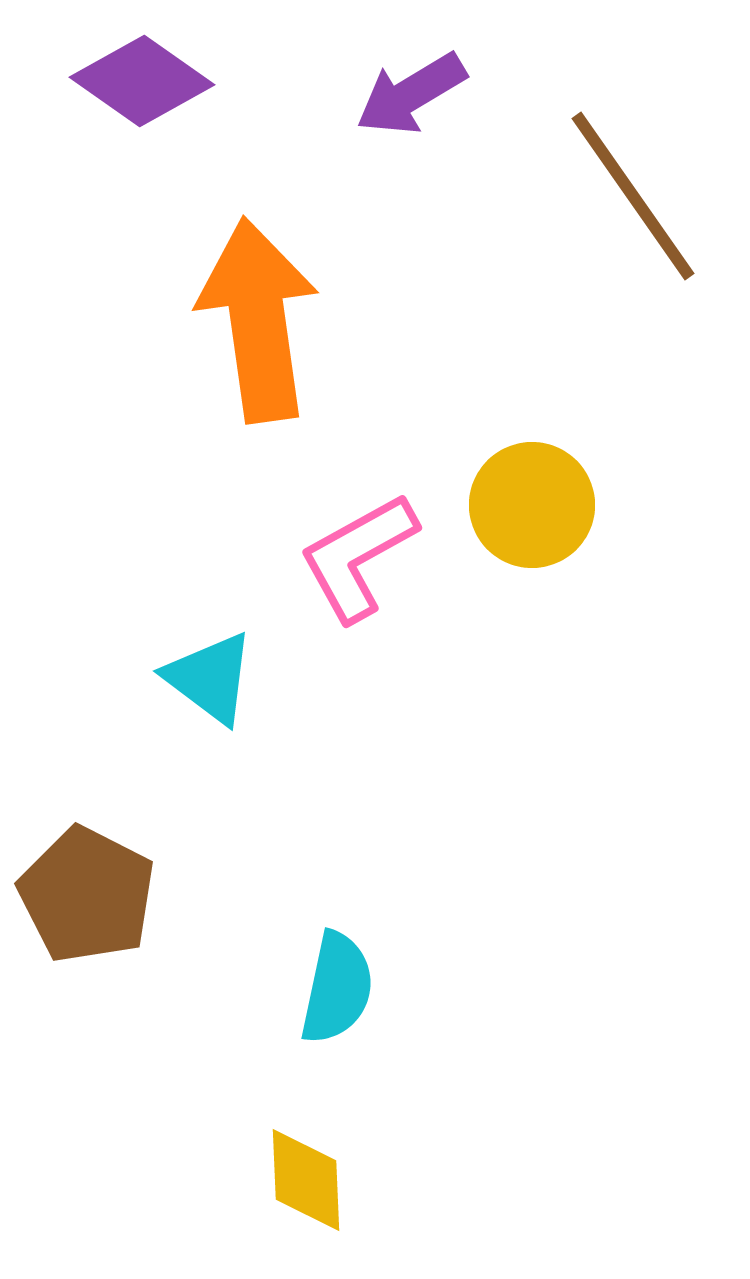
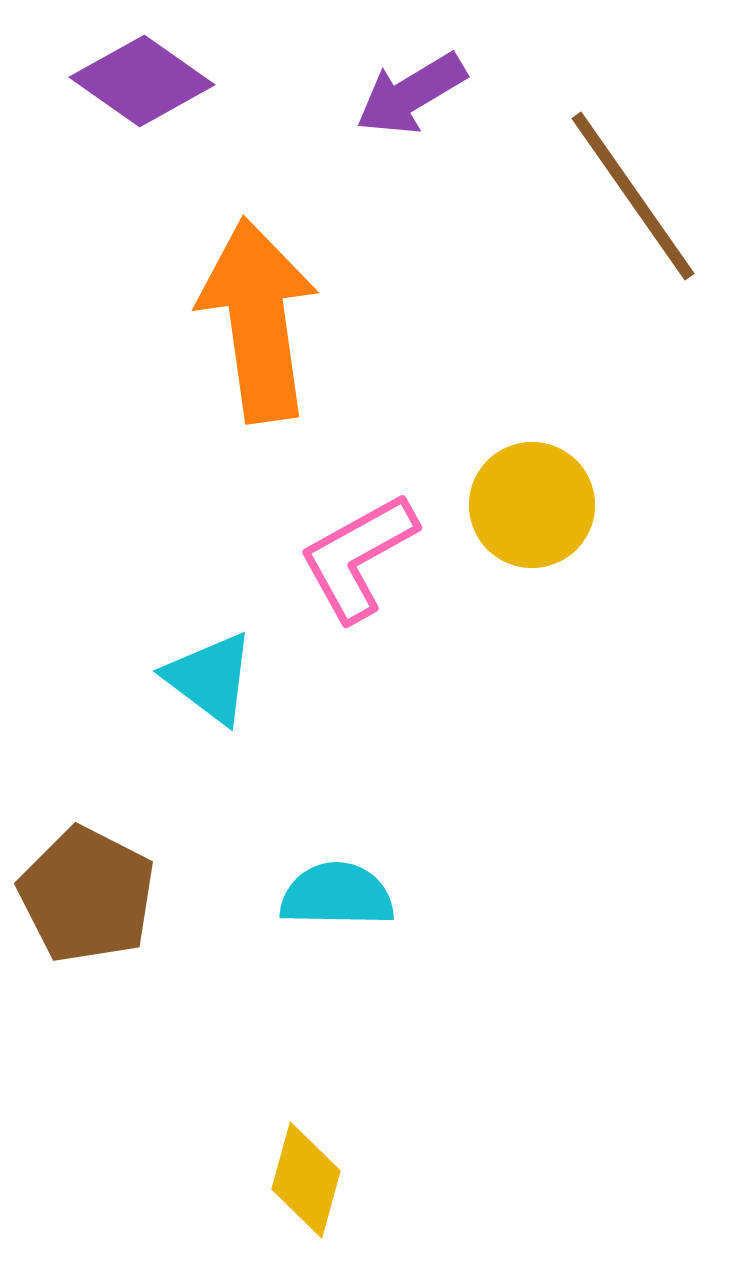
cyan semicircle: moved 93 px up; rotated 101 degrees counterclockwise
yellow diamond: rotated 18 degrees clockwise
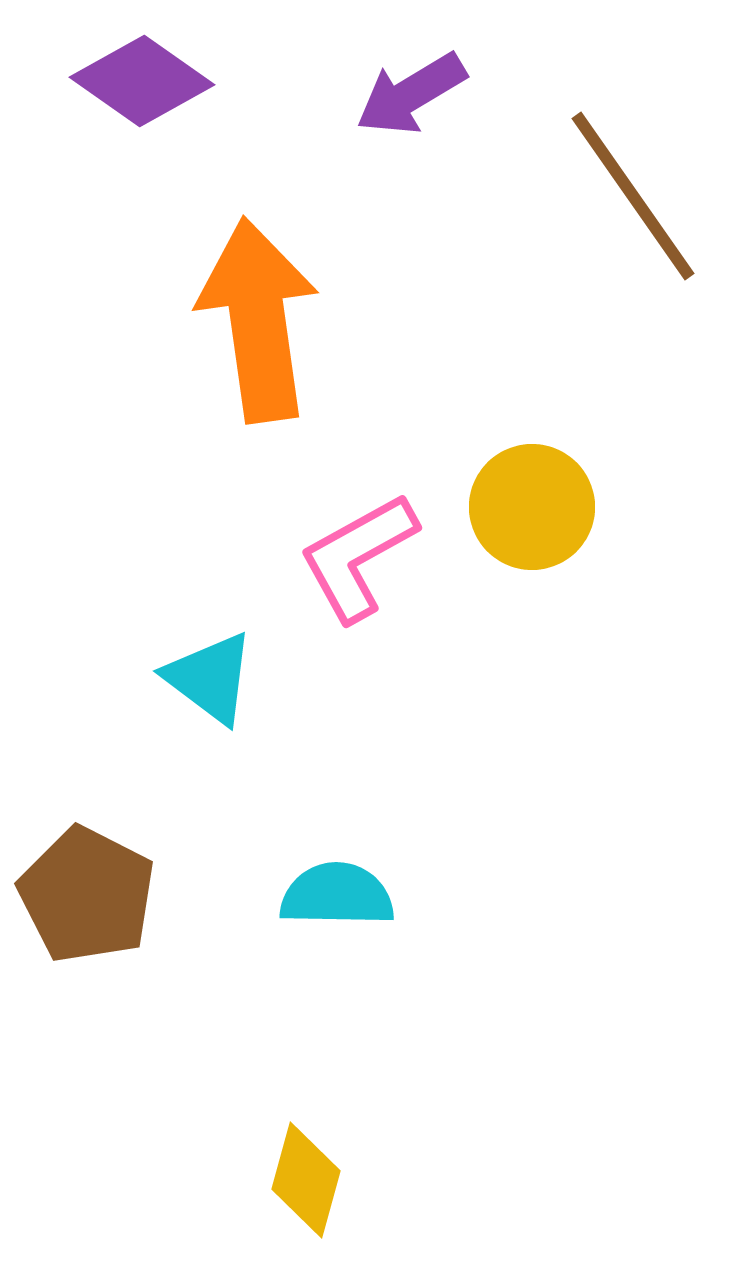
yellow circle: moved 2 px down
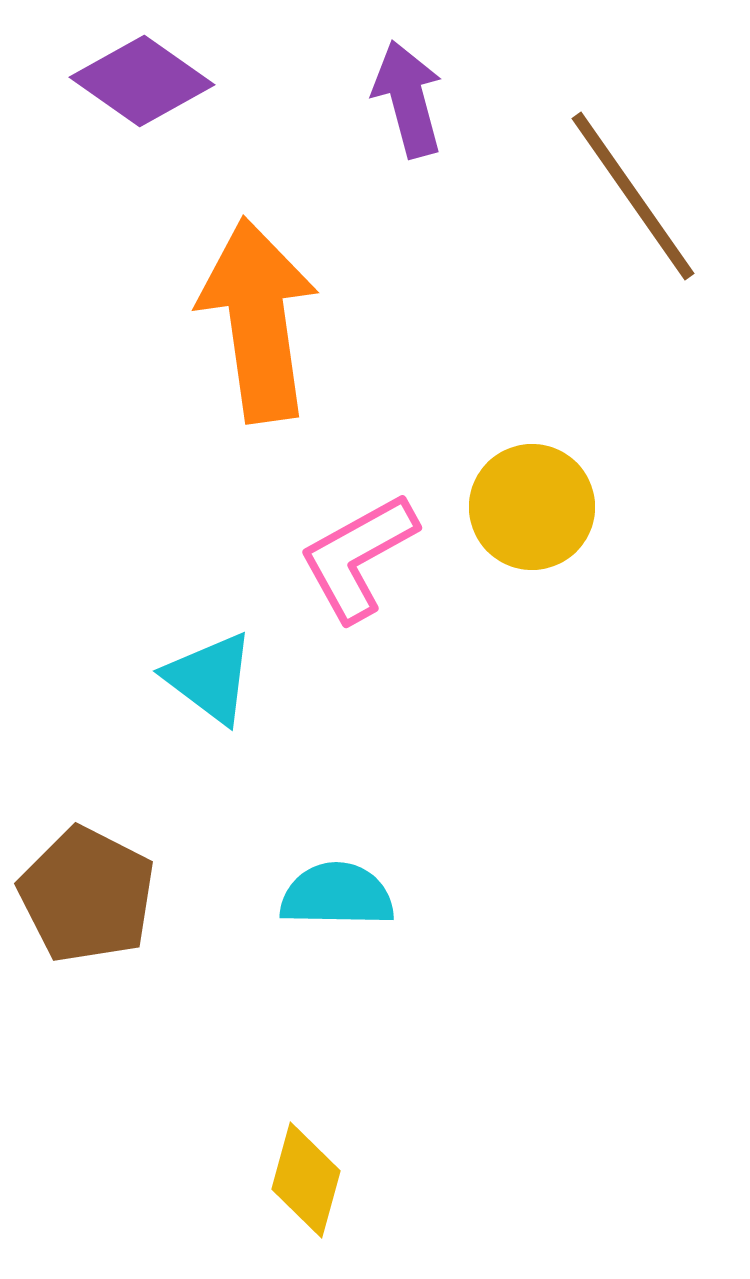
purple arrow: moved 3 px left, 5 px down; rotated 106 degrees clockwise
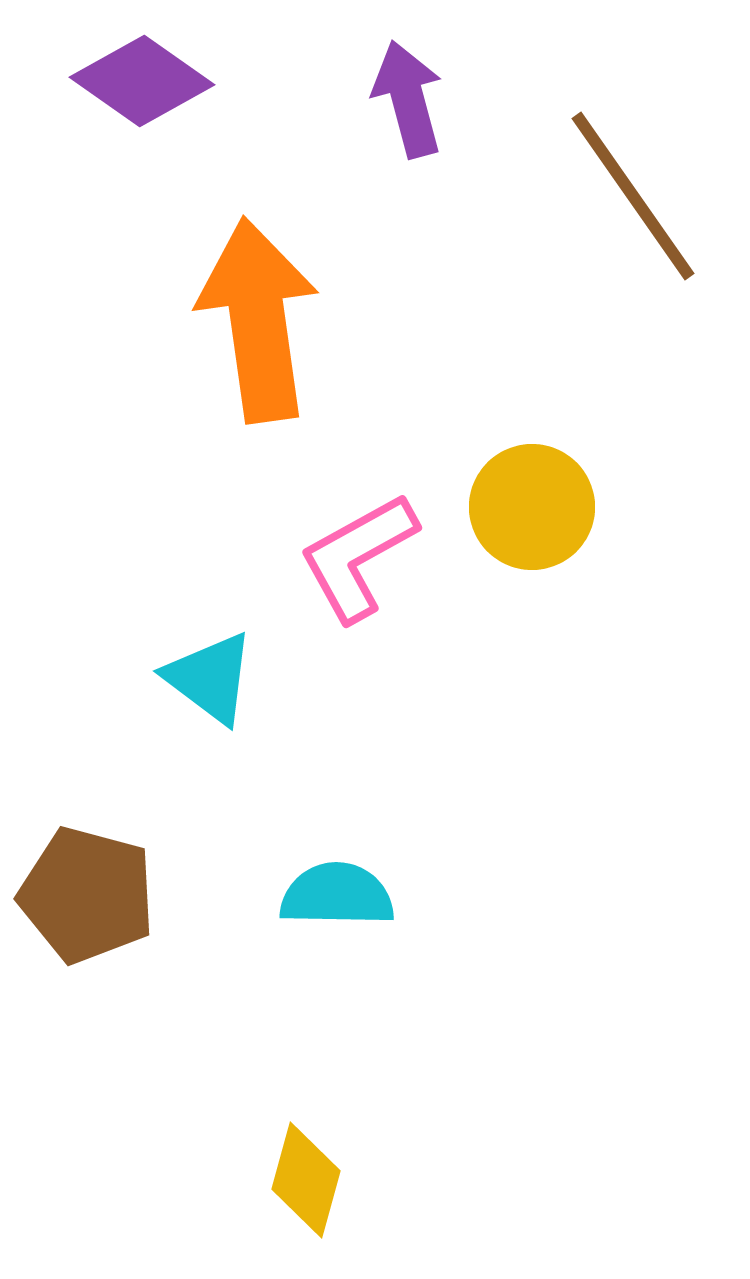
brown pentagon: rotated 12 degrees counterclockwise
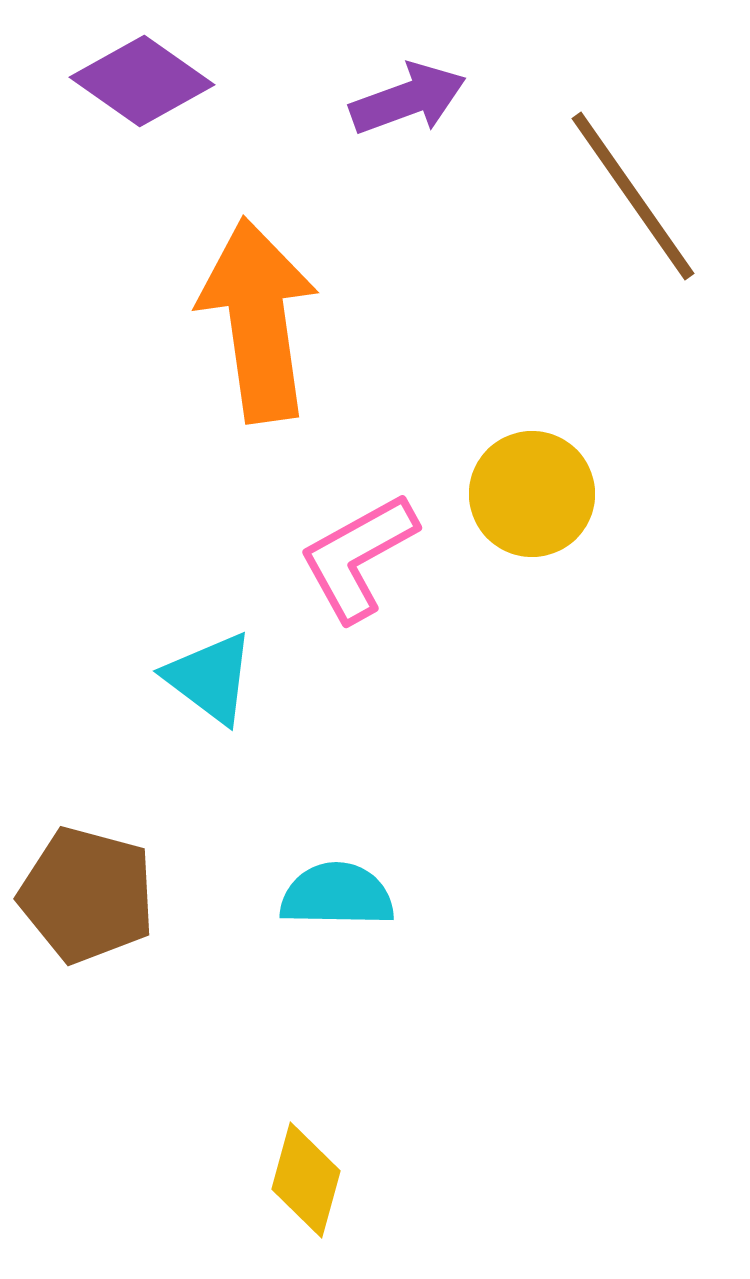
purple arrow: rotated 85 degrees clockwise
yellow circle: moved 13 px up
